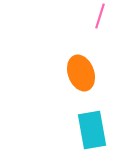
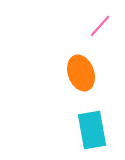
pink line: moved 10 px down; rotated 25 degrees clockwise
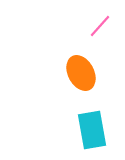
orange ellipse: rotated 8 degrees counterclockwise
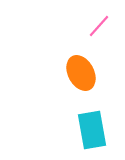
pink line: moved 1 px left
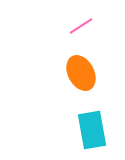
pink line: moved 18 px left; rotated 15 degrees clockwise
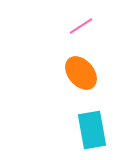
orange ellipse: rotated 12 degrees counterclockwise
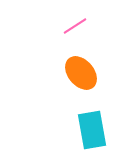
pink line: moved 6 px left
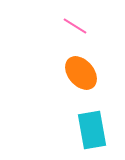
pink line: rotated 65 degrees clockwise
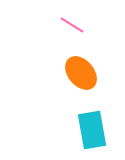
pink line: moved 3 px left, 1 px up
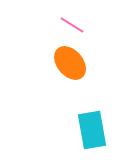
orange ellipse: moved 11 px left, 10 px up
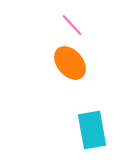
pink line: rotated 15 degrees clockwise
